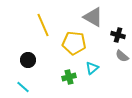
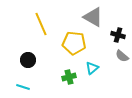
yellow line: moved 2 px left, 1 px up
cyan line: rotated 24 degrees counterclockwise
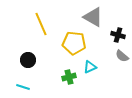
cyan triangle: moved 2 px left, 1 px up; rotated 16 degrees clockwise
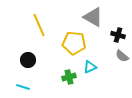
yellow line: moved 2 px left, 1 px down
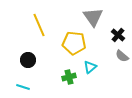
gray triangle: rotated 25 degrees clockwise
black cross: rotated 24 degrees clockwise
cyan triangle: rotated 16 degrees counterclockwise
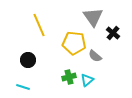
black cross: moved 5 px left, 2 px up
gray semicircle: moved 27 px left
cyan triangle: moved 3 px left, 13 px down
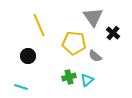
black circle: moved 4 px up
cyan line: moved 2 px left
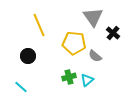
cyan line: rotated 24 degrees clockwise
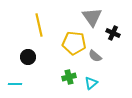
gray triangle: moved 1 px left
yellow line: rotated 10 degrees clockwise
black cross: rotated 16 degrees counterclockwise
black circle: moved 1 px down
cyan triangle: moved 4 px right, 3 px down
cyan line: moved 6 px left, 3 px up; rotated 40 degrees counterclockwise
